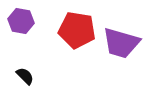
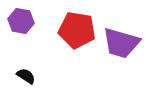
black semicircle: moved 1 px right; rotated 12 degrees counterclockwise
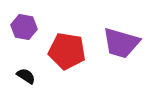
purple hexagon: moved 3 px right, 6 px down
red pentagon: moved 10 px left, 21 px down
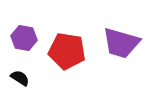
purple hexagon: moved 11 px down
black semicircle: moved 6 px left, 2 px down
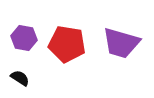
red pentagon: moved 7 px up
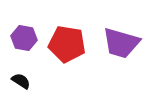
black semicircle: moved 1 px right, 3 px down
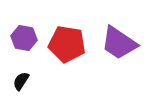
purple trapezoid: moved 2 px left; rotated 18 degrees clockwise
black semicircle: rotated 90 degrees counterclockwise
